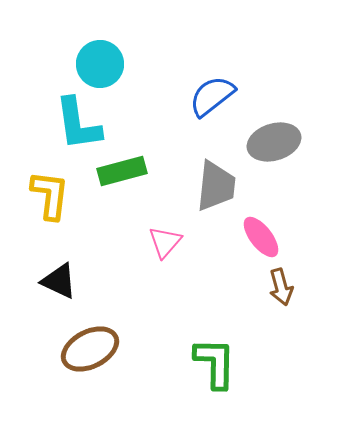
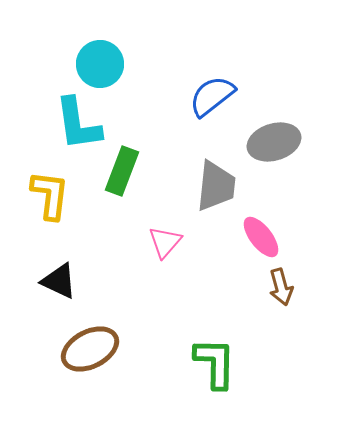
green rectangle: rotated 54 degrees counterclockwise
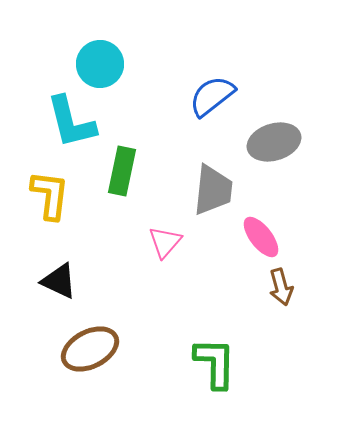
cyan L-shape: moved 7 px left, 2 px up; rotated 6 degrees counterclockwise
green rectangle: rotated 9 degrees counterclockwise
gray trapezoid: moved 3 px left, 4 px down
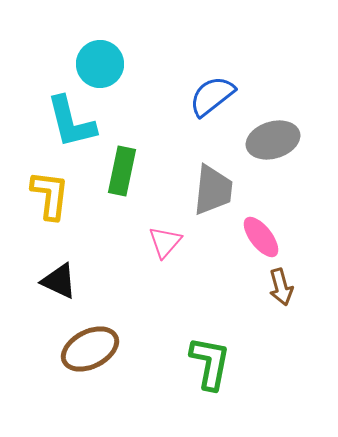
gray ellipse: moved 1 px left, 2 px up
green L-shape: moved 5 px left; rotated 10 degrees clockwise
